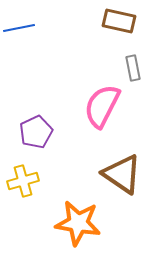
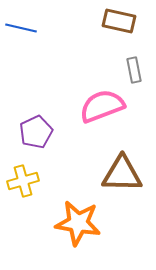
blue line: moved 2 px right; rotated 24 degrees clockwise
gray rectangle: moved 1 px right, 2 px down
pink semicircle: rotated 42 degrees clockwise
brown triangle: rotated 33 degrees counterclockwise
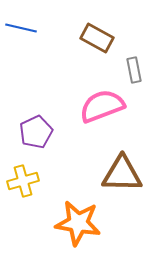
brown rectangle: moved 22 px left, 17 px down; rotated 16 degrees clockwise
